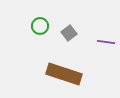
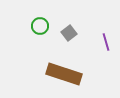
purple line: rotated 66 degrees clockwise
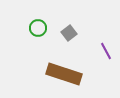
green circle: moved 2 px left, 2 px down
purple line: moved 9 px down; rotated 12 degrees counterclockwise
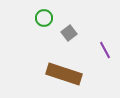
green circle: moved 6 px right, 10 px up
purple line: moved 1 px left, 1 px up
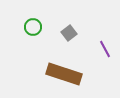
green circle: moved 11 px left, 9 px down
purple line: moved 1 px up
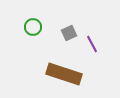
gray square: rotated 14 degrees clockwise
purple line: moved 13 px left, 5 px up
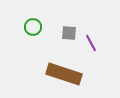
gray square: rotated 28 degrees clockwise
purple line: moved 1 px left, 1 px up
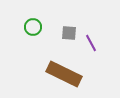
brown rectangle: rotated 8 degrees clockwise
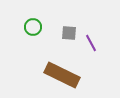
brown rectangle: moved 2 px left, 1 px down
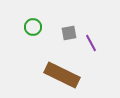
gray square: rotated 14 degrees counterclockwise
